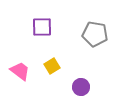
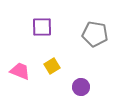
pink trapezoid: rotated 15 degrees counterclockwise
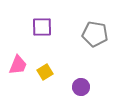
yellow square: moved 7 px left, 6 px down
pink trapezoid: moved 2 px left, 6 px up; rotated 90 degrees clockwise
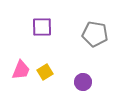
pink trapezoid: moved 3 px right, 5 px down
purple circle: moved 2 px right, 5 px up
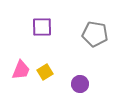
purple circle: moved 3 px left, 2 px down
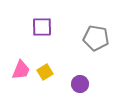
gray pentagon: moved 1 px right, 4 px down
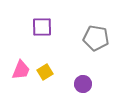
purple circle: moved 3 px right
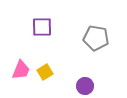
purple circle: moved 2 px right, 2 px down
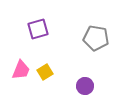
purple square: moved 4 px left, 2 px down; rotated 15 degrees counterclockwise
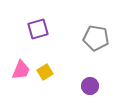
purple circle: moved 5 px right
